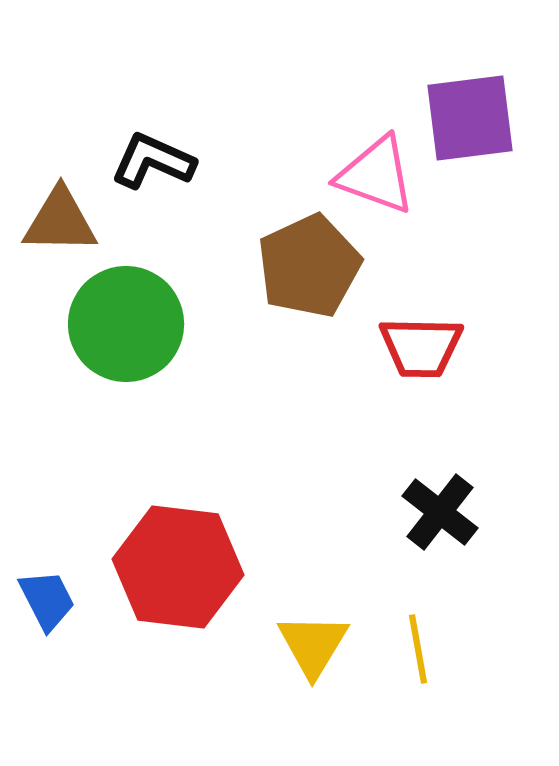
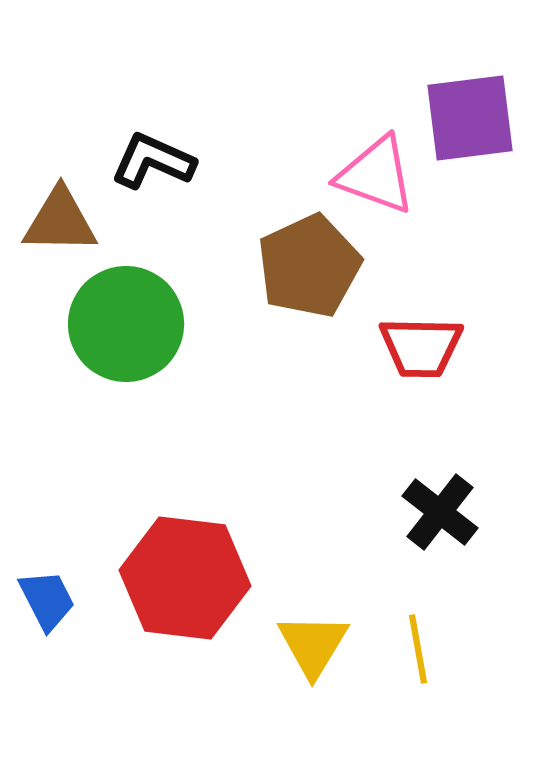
red hexagon: moved 7 px right, 11 px down
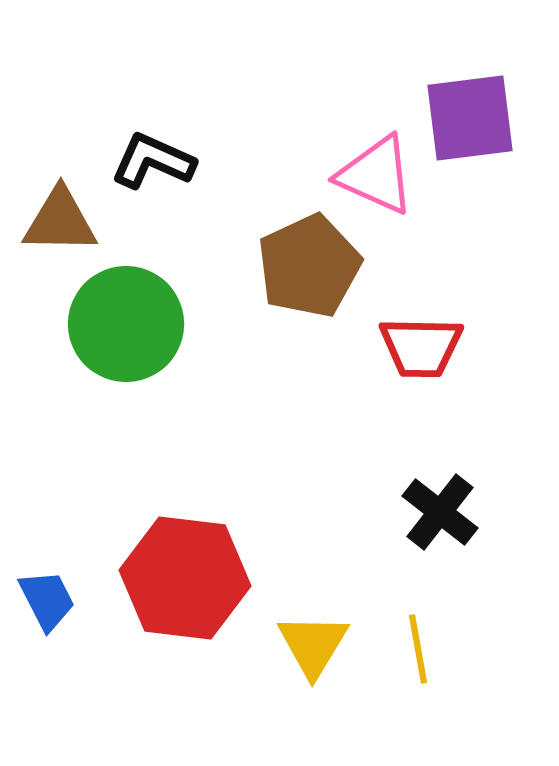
pink triangle: rotated 4 degrees clockwise
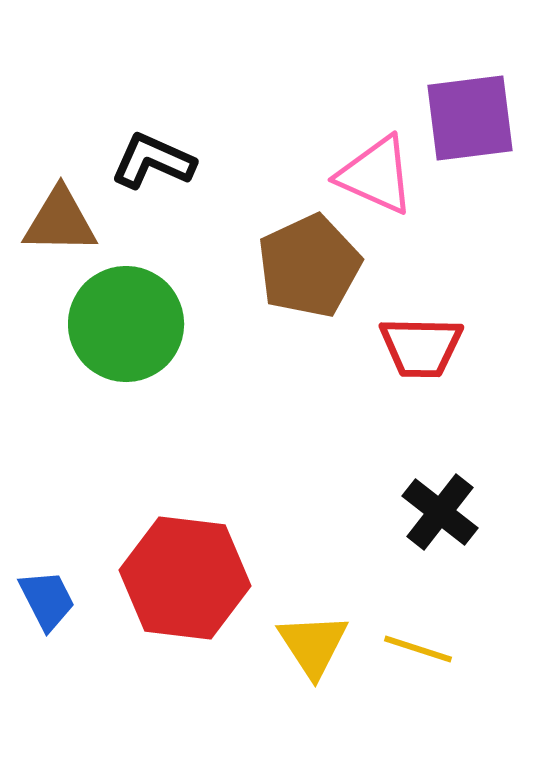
yellow triangle: rotated 4 degrees counterclockwise
yellow line: rotated 62 degrees counterclockwise
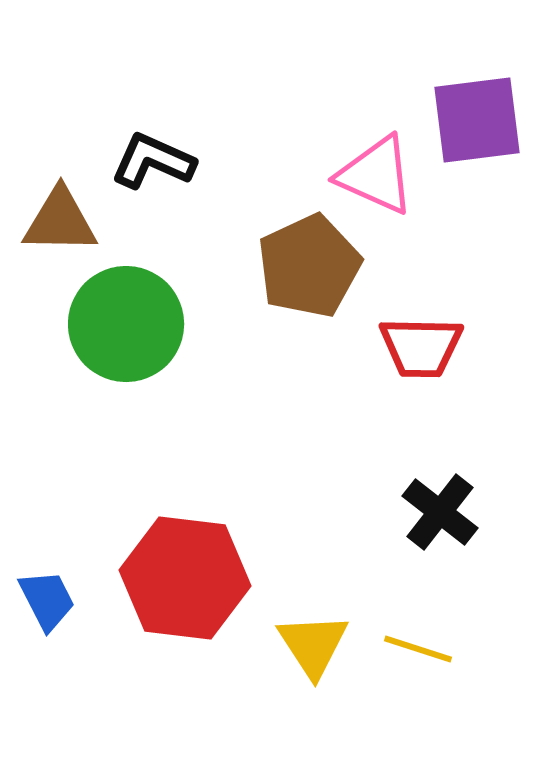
purple square: moved 7 px right, 2 px down
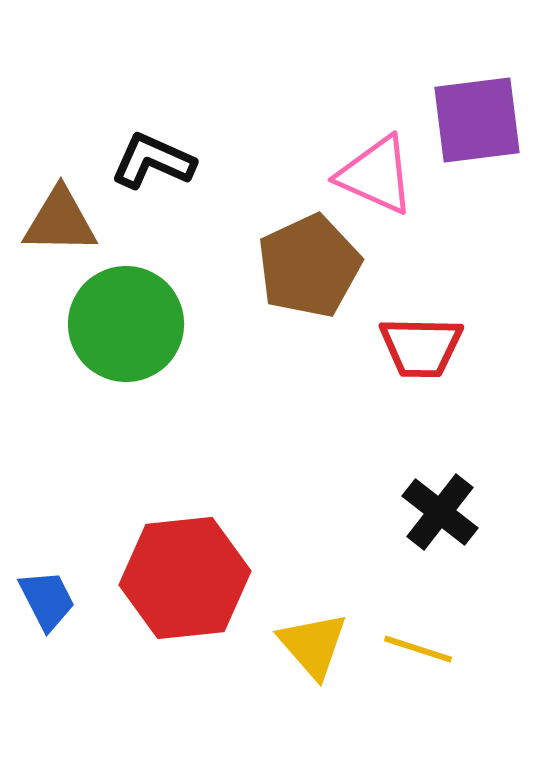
red hexagon: rotated 13 degrees counterclockwise
yellow triangle: rotated 8 degrees counterclockwise
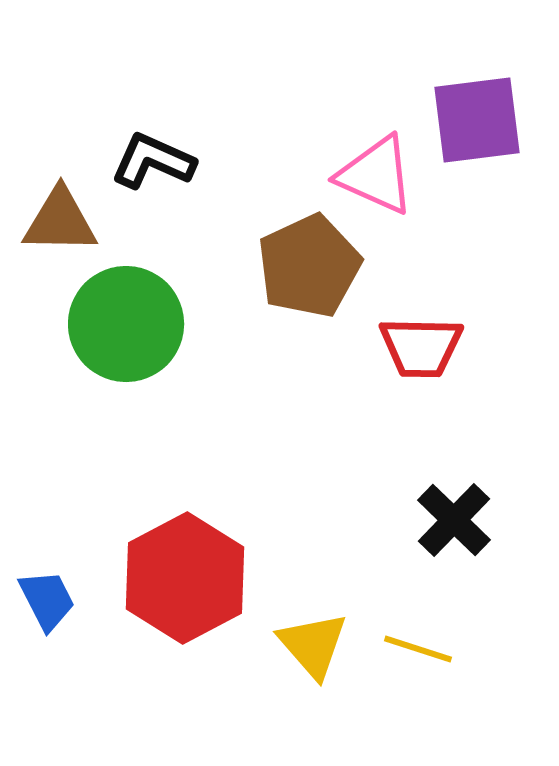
black cross: moved 14 px right, 8 px down; rotated 6 degrees clockwise
red hexagon: rotated 22 degrees counterclockwise
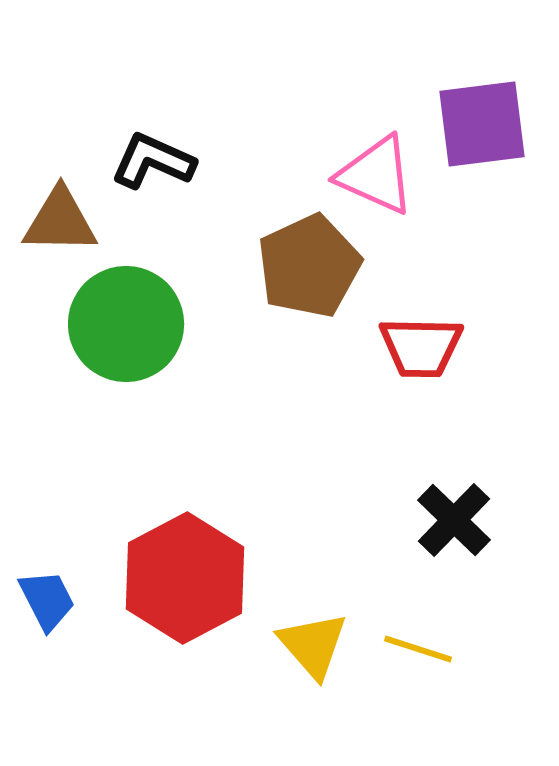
purple square: moved 5 px right, 4 px down
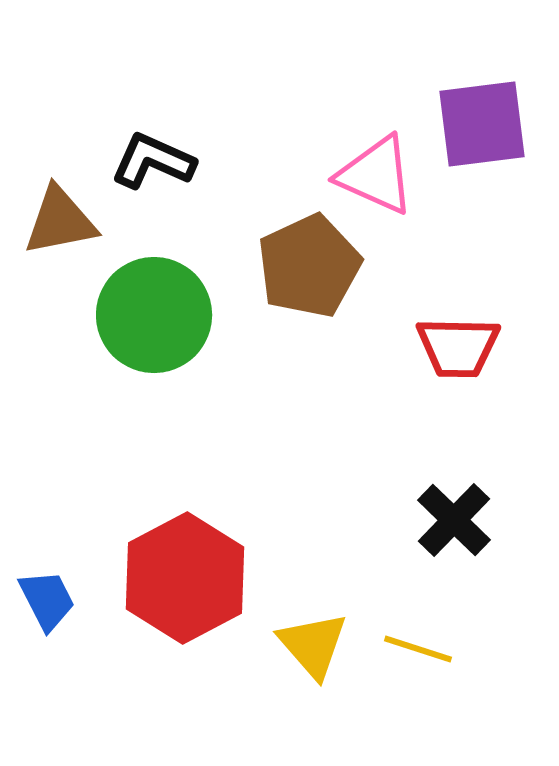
brown triangle: rotated 12 degrees counterclockwise
green circle: moved 28 px right, 9 px up
red trapezoid: moved 37 px right
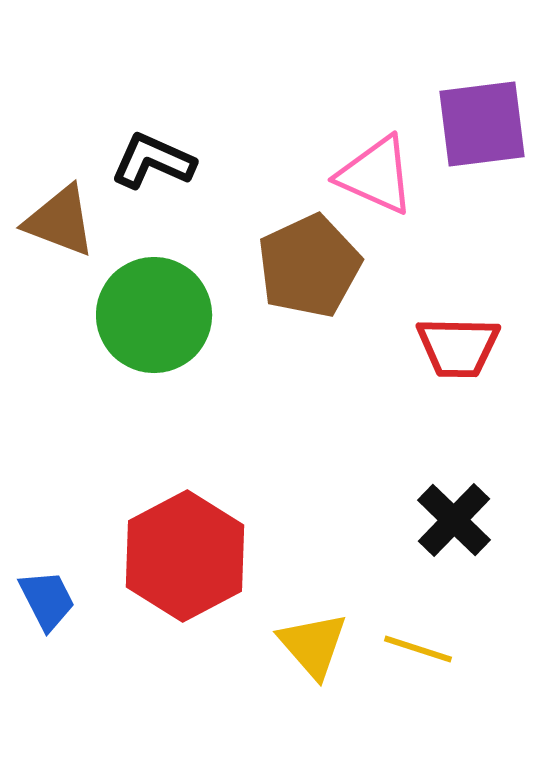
brown triangle: rotated 32 degrees clockwise
red hexagon: moved 22 px up
